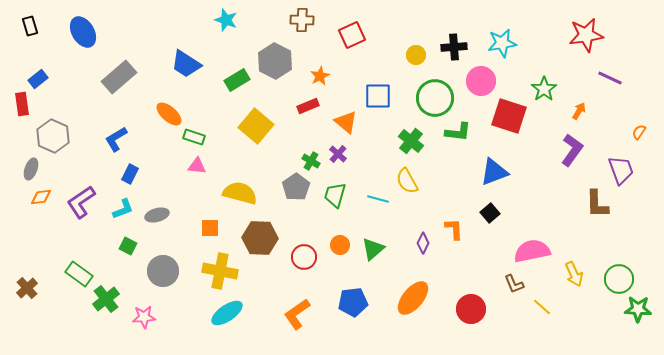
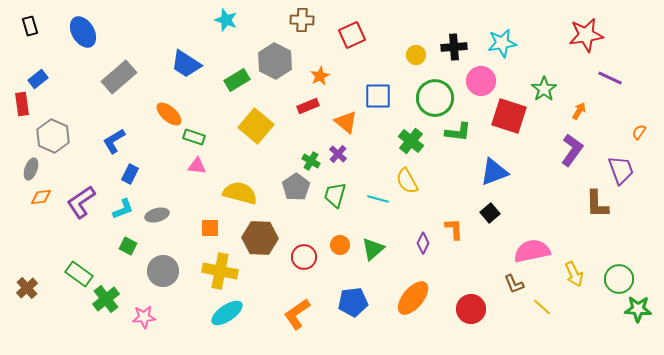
blue L-shape at (116, 139): moved 2 px left, 2 px down
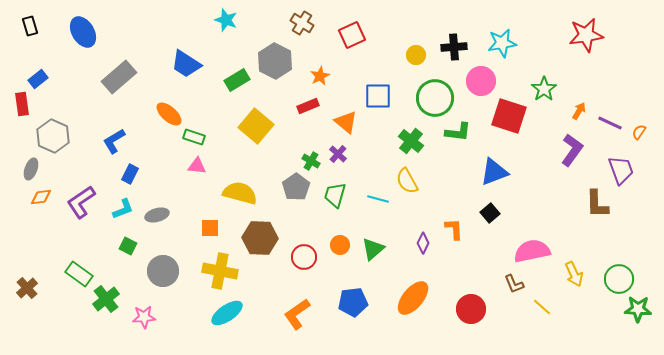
brown cross at (302, 20): moved 3 px down; rotated 30 degrees clockwise
purple line at (610, 78): moved 45 px down
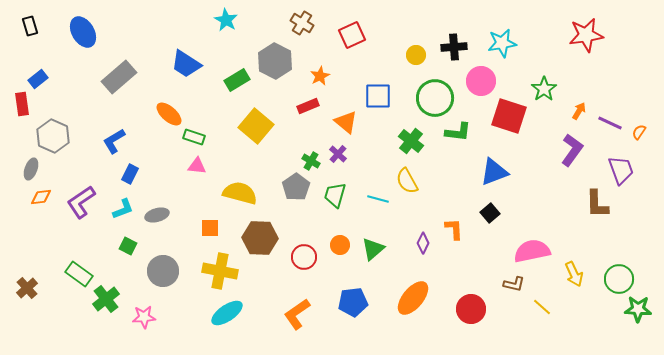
cyan star at (226, 20): rotated 10 degrees clockwise
brown L-shape at (514, 284): rotated 55 degrees counterclockwise
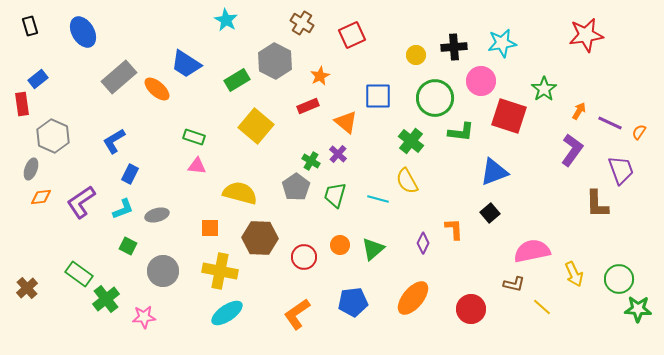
orange ellipse at (169, 114): moved 12 px left, 25 px up
green L-shape at (458, 132): moved 3 px right
